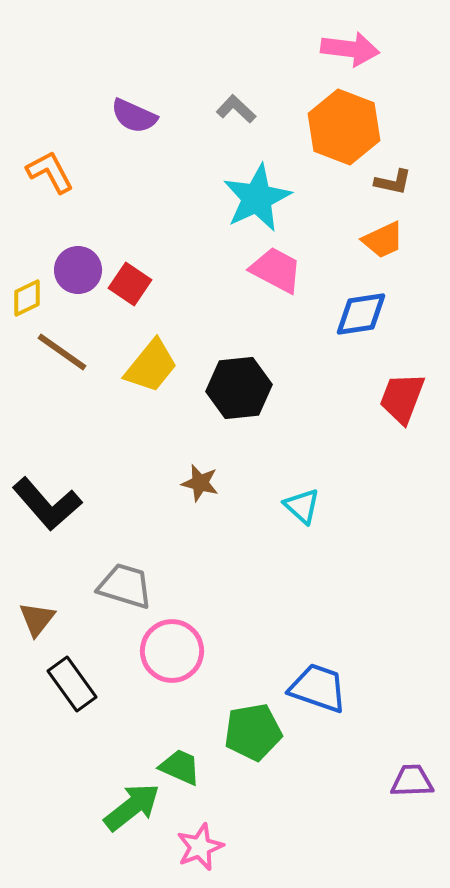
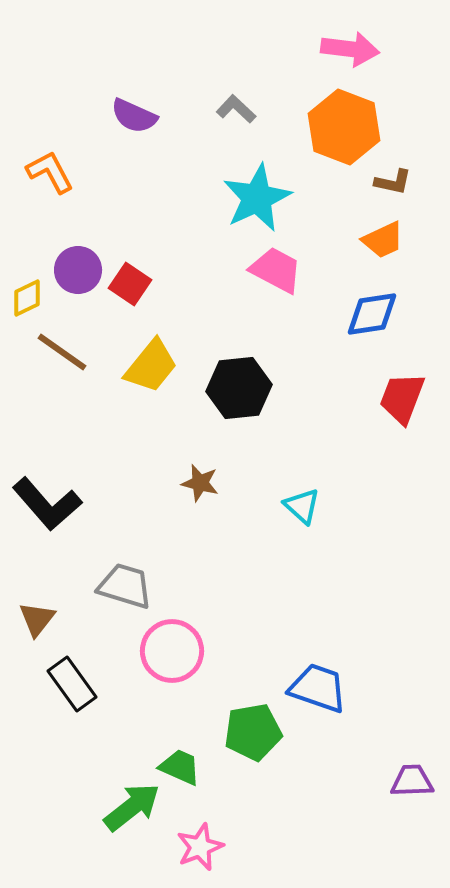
blue diamond: moved 11 px right
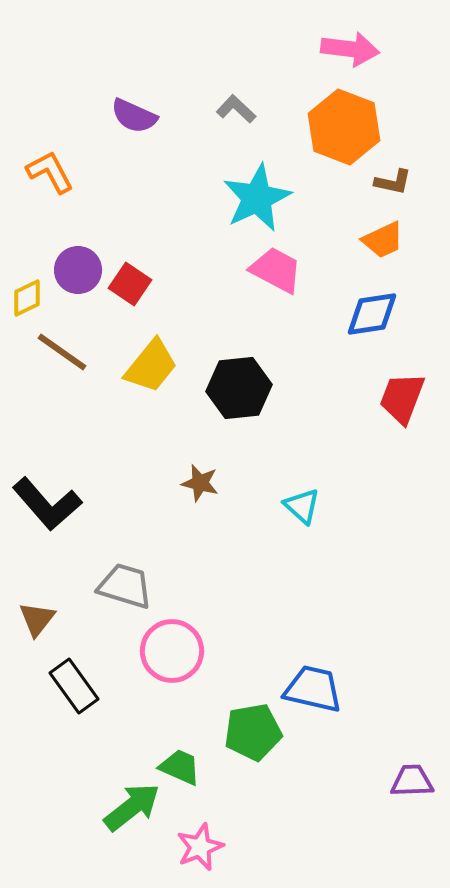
black rectangle: moved 2 px right, 2 px down
blue trapezoid: moved 5 px left, 1 px down; rotated 6 degrees counterclockwise
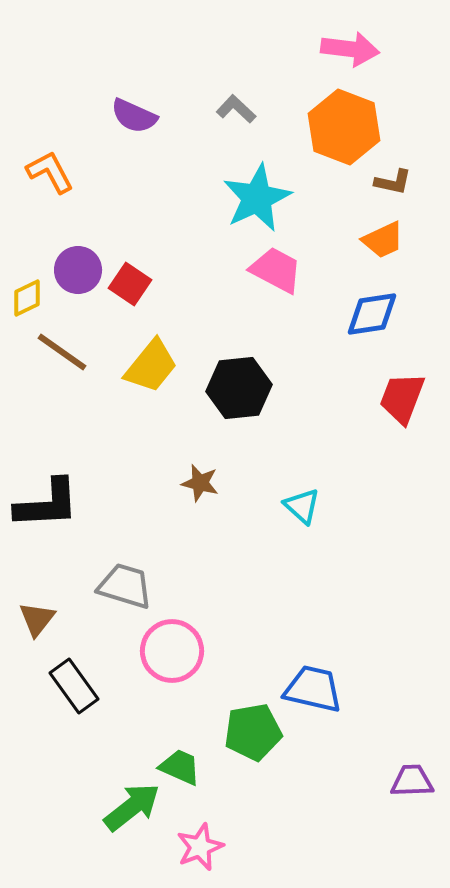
black L-shape: rotated 52 degrees counterclockwise
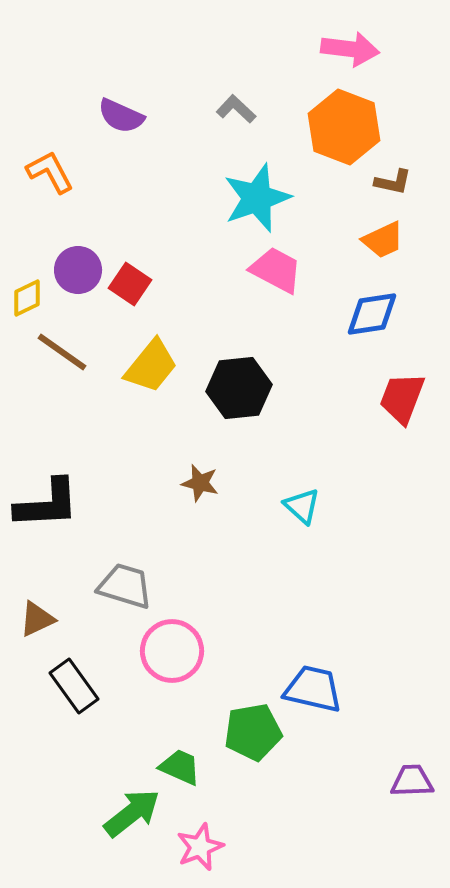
purple semicircle: moved 13 px left
cyan star: rotated 6 degrees clockwise
brown triangle: rotated 27 degrees clockwise
green arrow: moved 6 px down
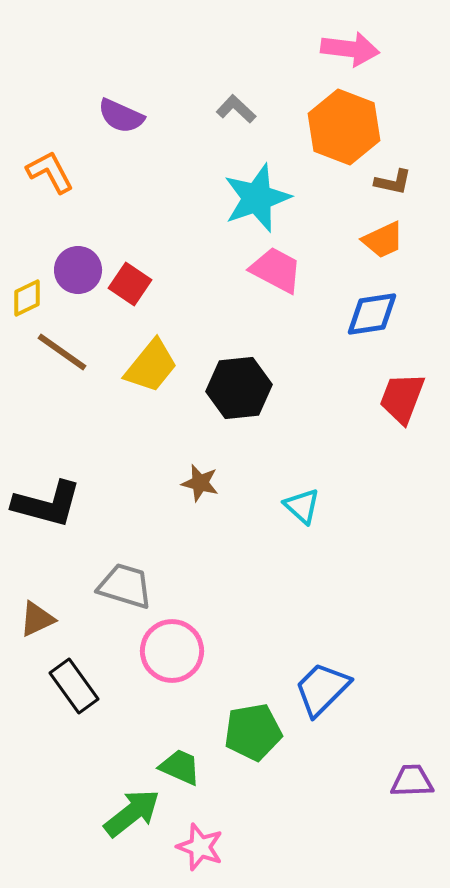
black L-shape: rotated 18 degrees clockwise
blue trapezoid: moved 9 px right; rotated 58 degrees counterclockwise
pink star: rotated 30 degrees counterclockwise
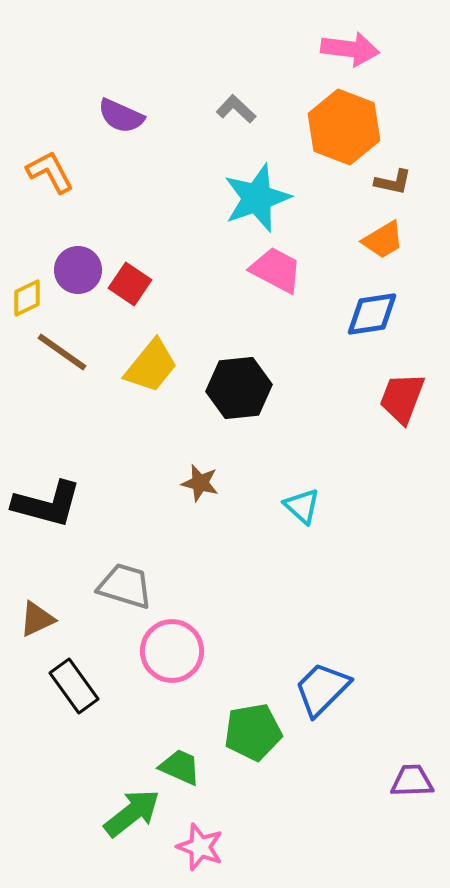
orange trapezoid: rotated 6 degrees counterclockwise
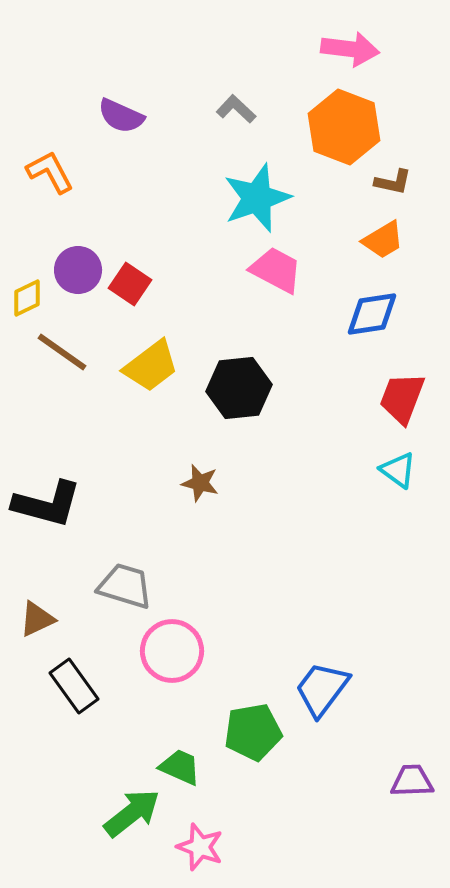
yellow trapezoid: rotated 14 degrees clockwise
cyan triangle: moved 96 px right, 36 px up; rotated 6 degrees counterclockwise
blue trapezoid: rotated 8 degrees counterclockwise
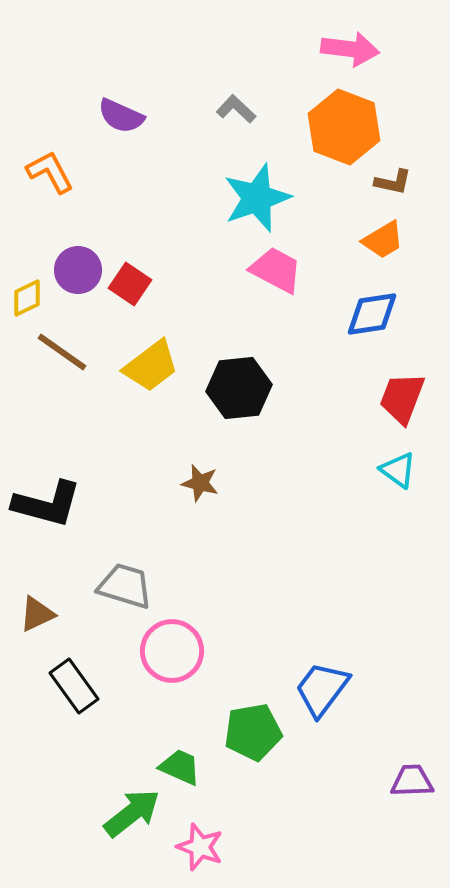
brown triangle: moved 5 px up
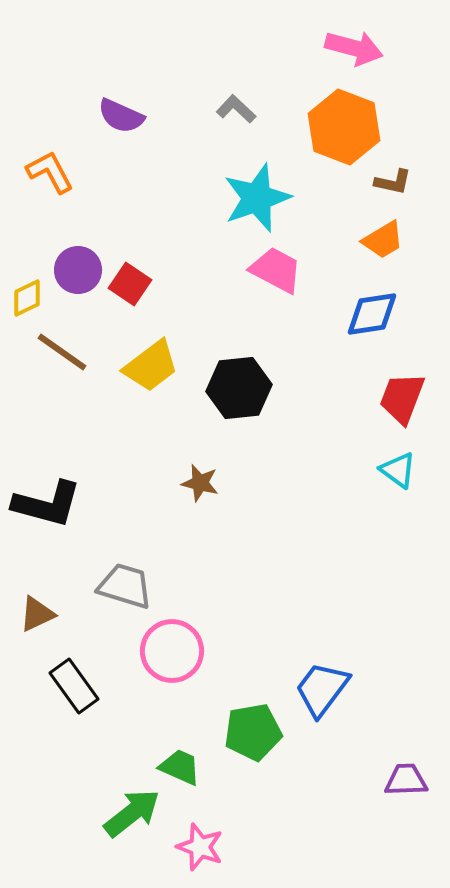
pink arrow: moved 4 px right, 1 px up; rotated 8 degrees clockwise
purple trapezoid: moved 6 px left, 1 px up
